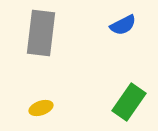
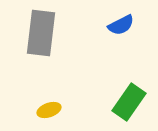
blue semicircle: moved 2 px left
yellow ellipse: moved 8 px right, 2 px down
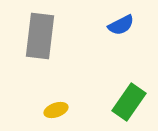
gray rectangle: moved 1 px left, 3 px down
yellow ellipse: moved 7 px right
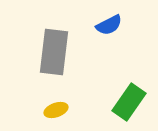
blue semicircle: moved 12 px left
gray rectangle: moved 14 px right, 16 px down
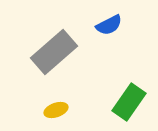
gray rectangle: rotated 42 degrees clockwise
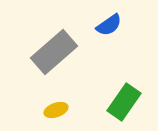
blue semicircle: rotated 8 degrees counterclockwise
green rectangle: moved 5 px left
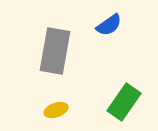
gray rectangle: moved 1 px right, 1 px up; rotated 39 degrees counterclockwise
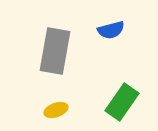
blue semicircle: moved 2 px right, 5 px down; rotated 20 degrees clockwise
green rectangle: moved 2 px left
